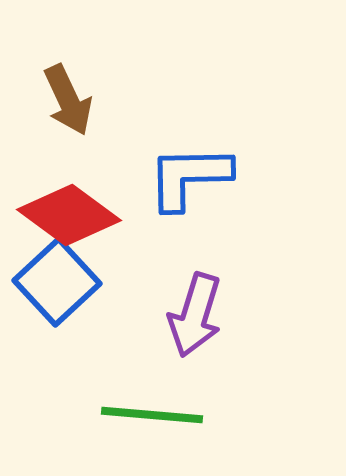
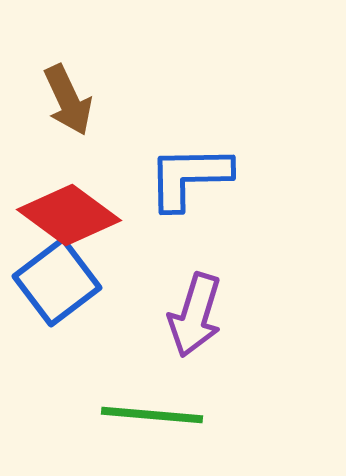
blue square: rotated 6 degrees clockwise
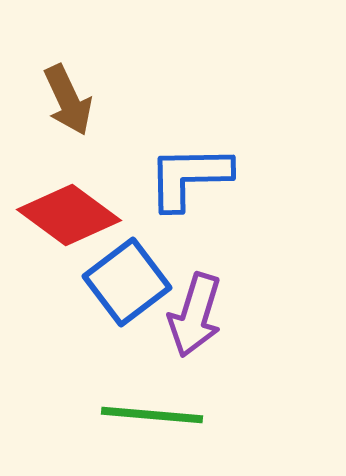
blue square: moved 70 px right
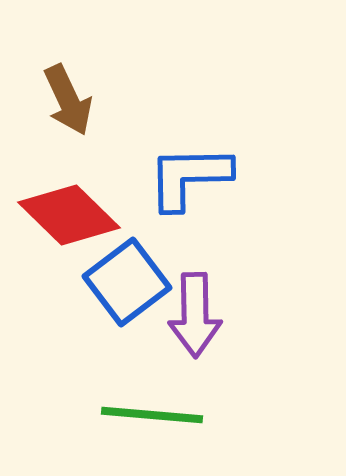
red diamond: rotated 8 degrees clockwise
purple arrow: rotated 18 degrees counterclockwise
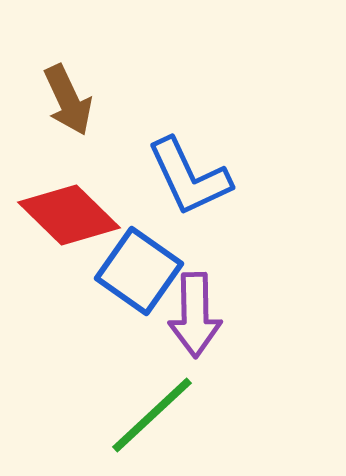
blue L-shape: rotated 114 degrees counterclockwise
blue square: moved 12 px right, 11 px up; rotated 18 degrees counterclockwise
green line: rotated 48 degrees counterclockwise
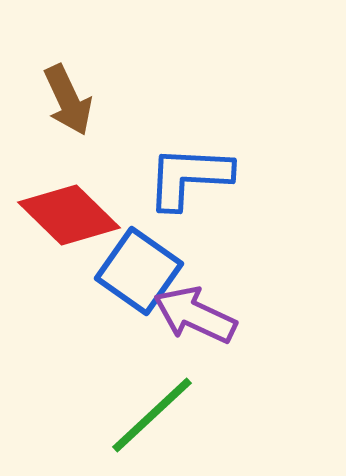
blue L-shape: rotated 118 degrees clockwise
purple arrow: rotated 116 degrees clockwise
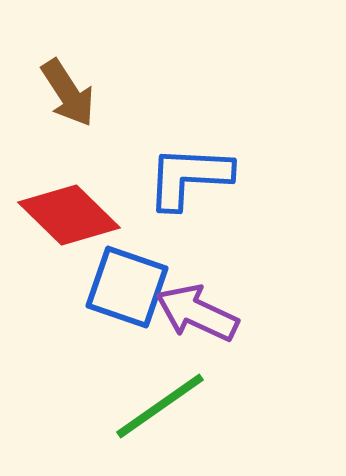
brown arrow: moved 7 px up; rotated 8 degrees counterclockwise
blue square: moved 12 px left, 16 px down; rotated 16 degrees counterclockwise
purple arrow: moved 2 px right, 2 px up
green line: moved 8 px right, 9 px up; rotated 8 degrees clockwise
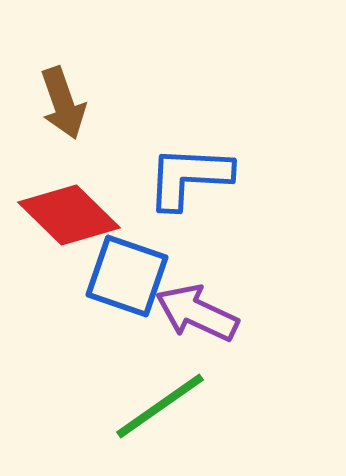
brown arrow: moved 5 px left, 10 px down; rotated 14 degrees clockwise
blue square: moved 11 px up
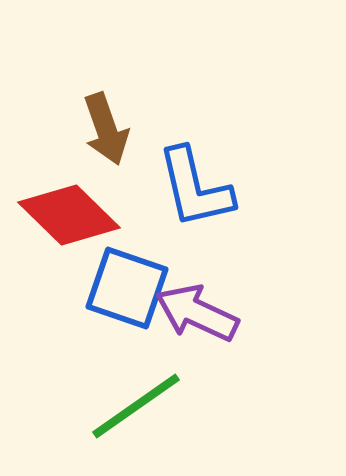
brown arrow: moved 43 px right, 26 px down
blue L-shape: moved 6 px right, 11 px down; rotated 106 degrees counterclockwise
blue square: moved 12 px down
green line: moved 24 px left
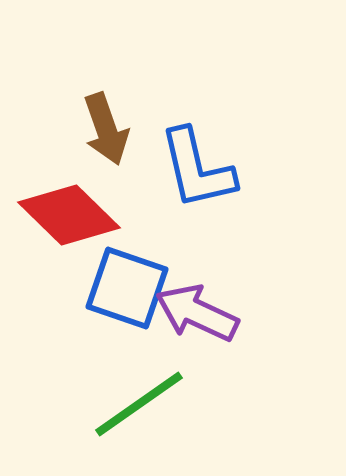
blue L-shape: moved 2 px right, 19 px up
green line: moved 3 px right, 2 px up
